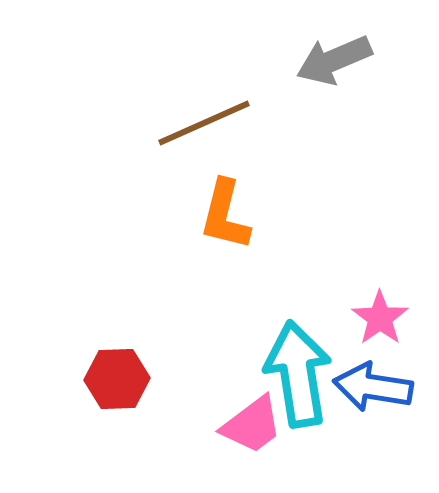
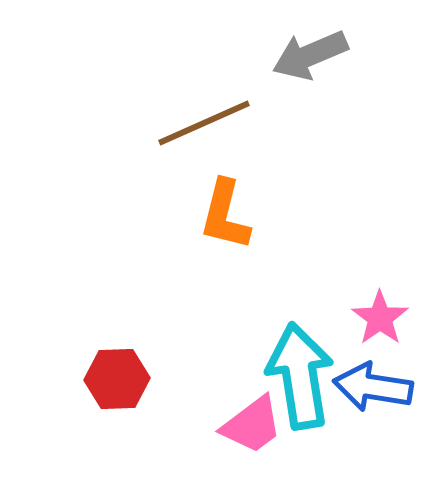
gray arrow: moved 24 px left, 5 px up
cyan arrow: moved 2 px right, 2 px down
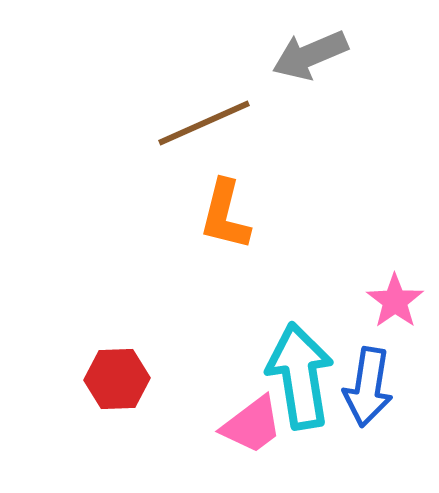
pink star: moved 15 px right, 17 px up
blue arrow: moved 5 px left; rotated 90 degrees counterclockwise
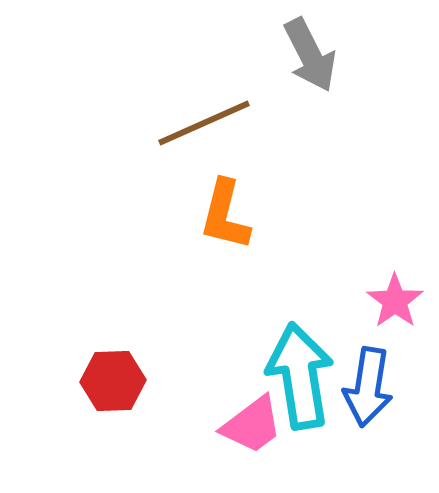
gray arrow: rotated 94 degrees counterclockwise
red hexagon: moved 4 px left, 2 px down
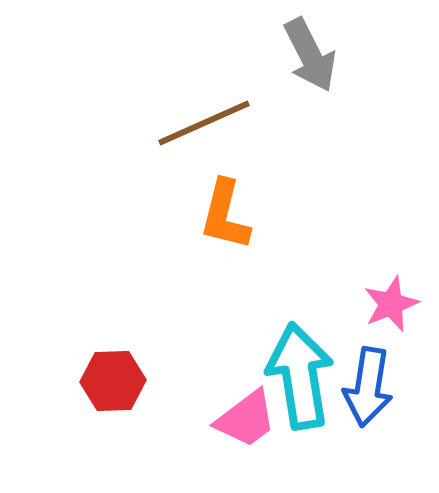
pink star: moved 4 px left, 3 px down; rotated 14 degrees clockwise
pink trapezoid: moved 6 px left, 6 px up
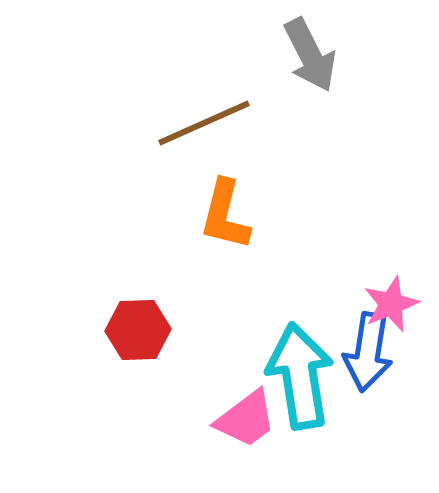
red hexagon: moved 25 px right, 51 px up
blue arrow: moved 35 px up
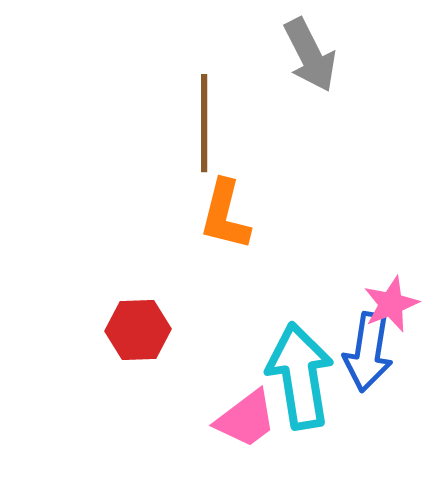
brown line: rotated 66 degrees counterclockwise
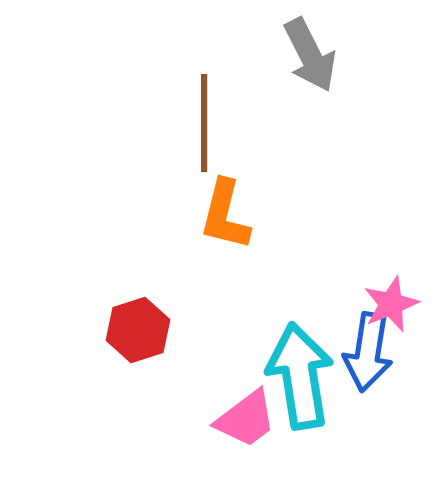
red hexagon: rotated 16 degrees counterclockwise
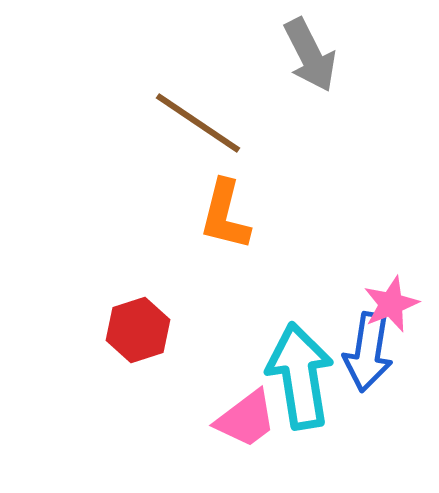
brown line: moved 6 px left; rotated 56 degrees counterclockwise
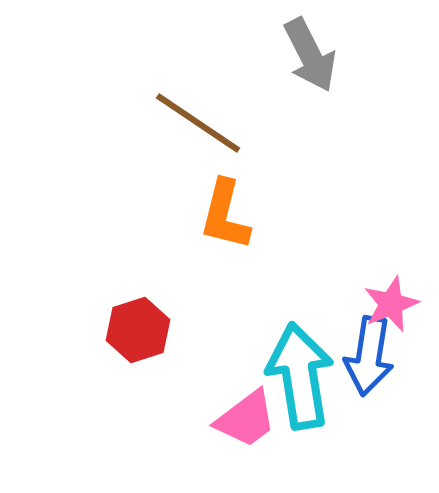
blue arrow: moved 1 px right, 4 px down
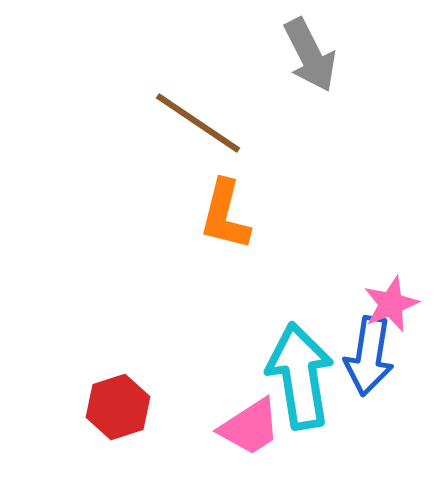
red hexagon: moved 20 px left, 77 px down
pink trapezoid: moved 4 px right, 8 px down; rotated 4 degrees clockwise
